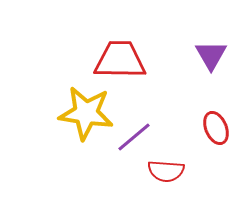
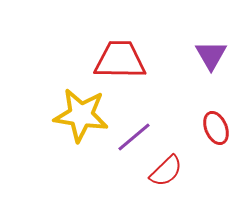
yellow star: moved 5 px left, 2 px down
red semicircle: rotated 48 degrees counterclockwise
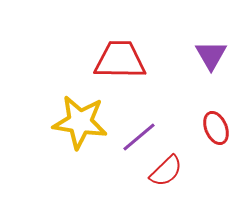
yellow star: moved 1 px left, 7 px down
purple line: moved 5 px right
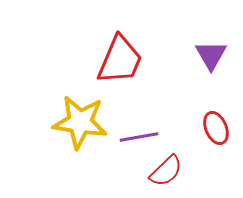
red trapezoid: rotated 112 degrees clockwise
purple line: rotated 30 degrees clockwise
